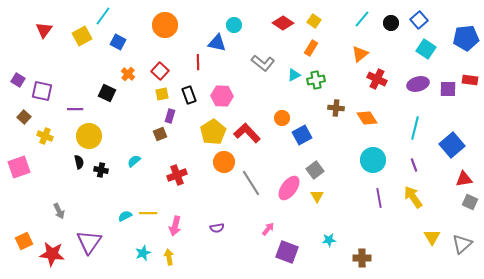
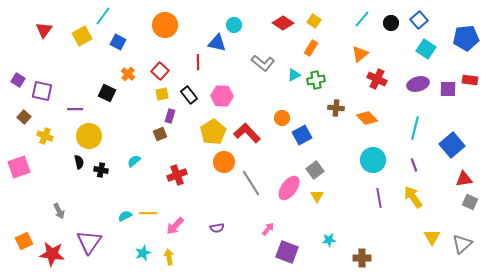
black rectangle at (189, 95): rotated 18 degrees counterclockwise
orange diamond at (367, 118): rotated 10 degrees counterclockwise
pink arrow at (175, 226): rotated 30 degrees clockwise
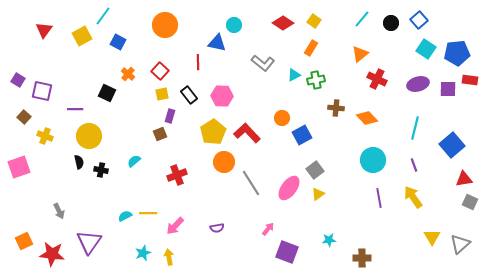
blue pentagon at (466, 38): moved 9 px left, 15 px down
yellow triangle at (317, 196): moved 1 px right, 2 px up; rotated 24 degrees clockwise
gray triangle at (462, 244): moved 2 px left
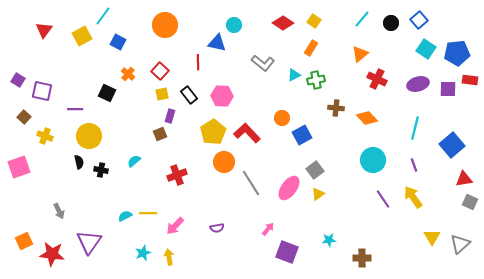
purple line at (379, 198): moved 4 px right, 1 px down; rotated 24 degrees counterclockwise
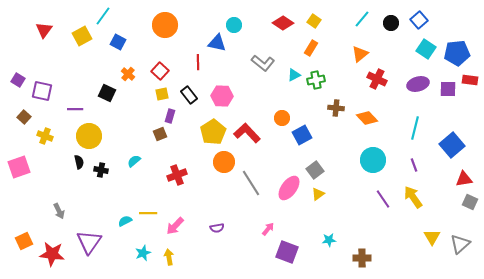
cyan semicircle at (125, 216): moved 5 px down
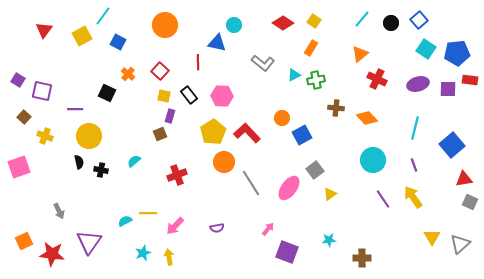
yellow square at (162, 94): moved 2 px right, 2 px down; rotated 24 degrees clockwise
yellow triangle at (318, 194): moved 12 px right
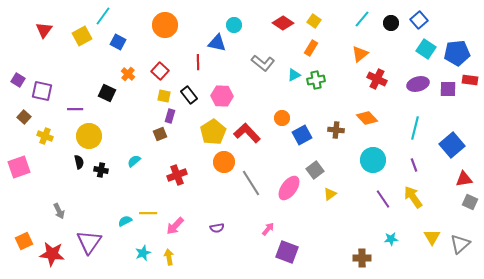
brown cross at (336, 108): moved 22 px down
cyan star at (329, 240): moved 62 px right, 1 px up
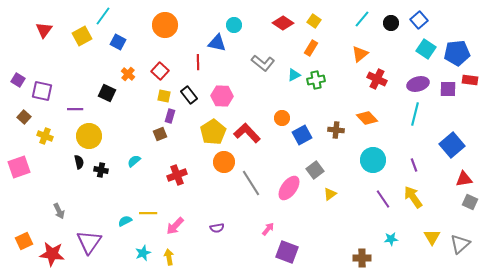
cyan line at (415, 128): moved 14 px up
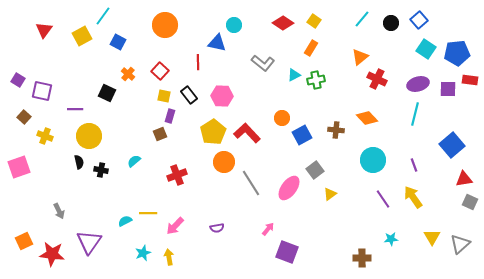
orange triangle at (360, 54): moved 3 px down
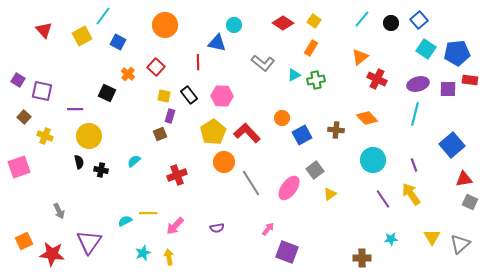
red triangle at (44, 30): rotated 18 degrees counterclockwise
red square at (160, 71): moved 4 px left, 4 px up
yellow arrow at (413, 197): moved 2 px left, 3 px up
